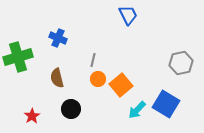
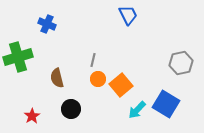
blue cross: moved 11 px left, 14 px up
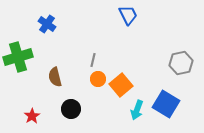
blue cross: rotated 12 degrees clockwise
brown semicircle: moved 2 px left, 1 px up
cyan arrow: rotated 24 degrees counterclockwise
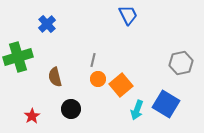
blue cross: rotated 12 degrees clockwise
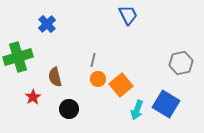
black circle: moved 2 px left
red star: moved 1 px right, 19 px up
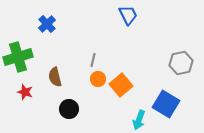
red star: moved 8 px left, 5 px up; rotated 21 degrees counterclockwise
cyan arrow: moved 2 px right, 10 px down
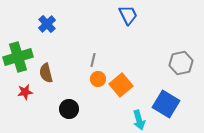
brown semicircle: moved 9 px left, 4 px up
red star: rotated 28 degrees counterclockwise
cyan arrow: rotated 36 degrees counterclockwise
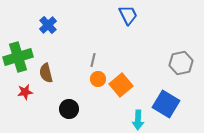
blue cross: moved 1 px right, 1 px down
cyan arrow: moved 1 px left; rotated 18 degrees clockwise
